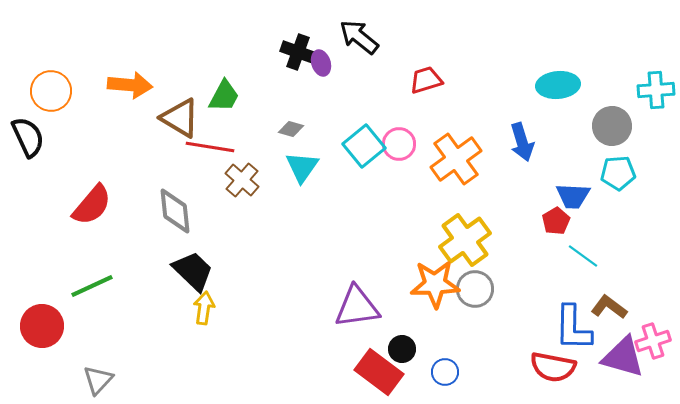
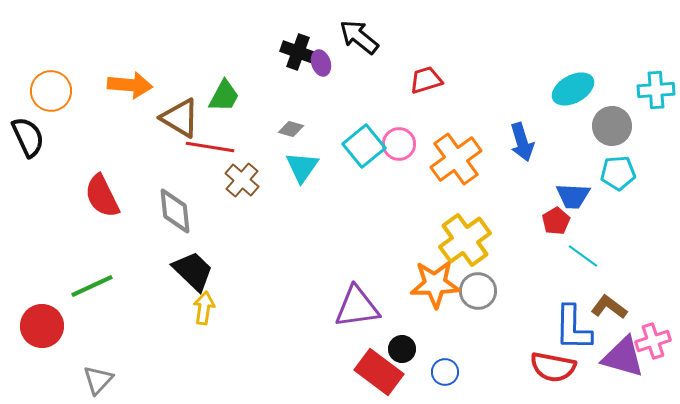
cyan ellipse at (558, 85): moved 15 px right, 4 px down; rotated 24 degrees counterclockwise
red semicircle at (92, 205): moved 10 px right, 9 px up; rotated 114 degrees clockwise
gray circle at (475, 289): moved 3 px right, 2 px down
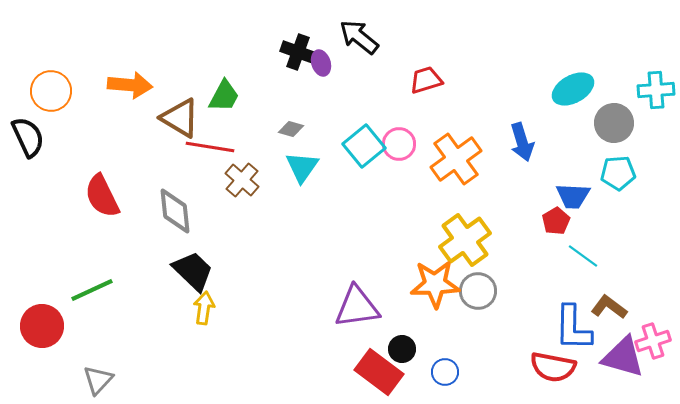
gray circle at (612, 126): moved 2 px right, 3 px up
green line at (92, 286): moved 4 px down
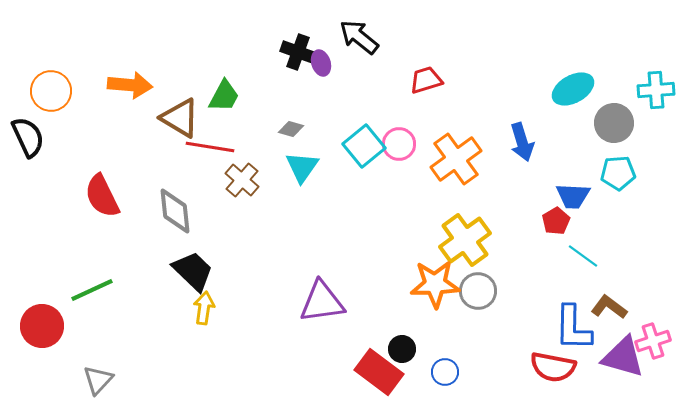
purple triangle at (357, 307): moved 35 px left, 5 px up
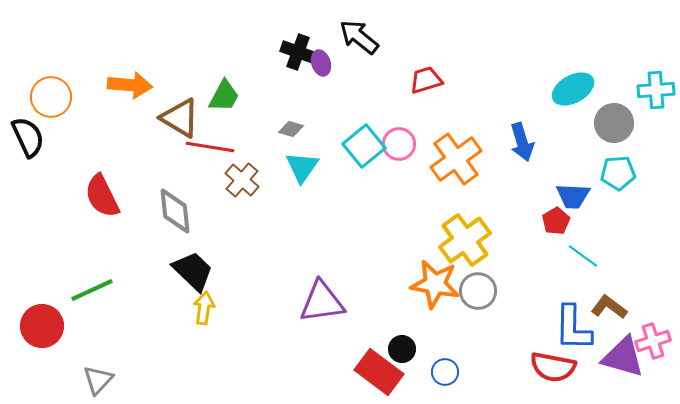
orange circle at (51, 91): moved 6 px down
orange star at (435, 284): rotated 12 degrees clockwise
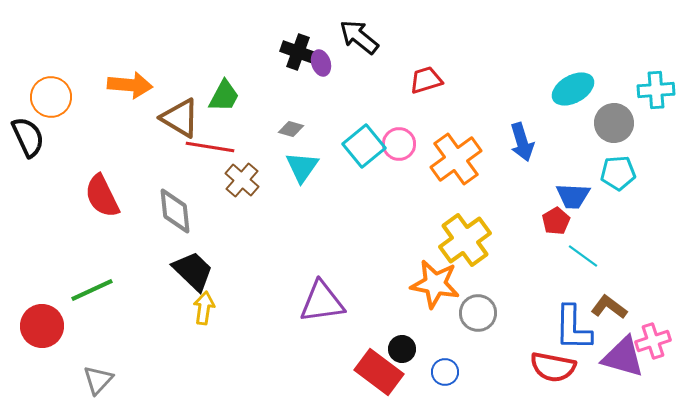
gray circle at (478, 291): moved 22 px down
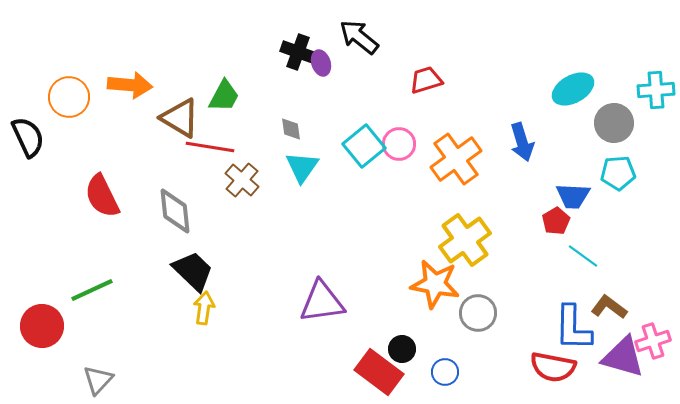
orange circle at (51, 97): moved 18 px right
gray diamond at (291, 129): rotated 65 degrees clockwise
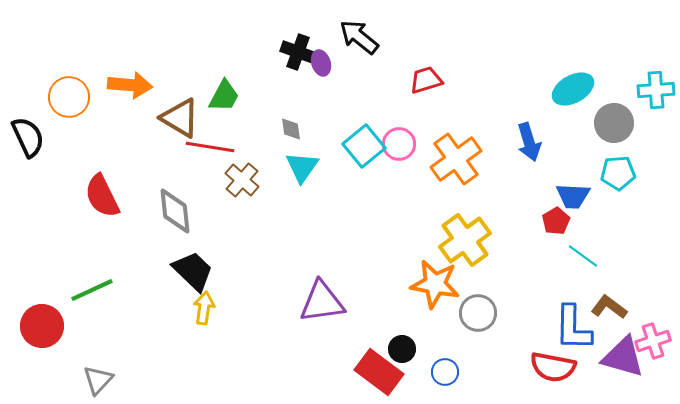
blue arrow at (522, 142): moved 7 px right
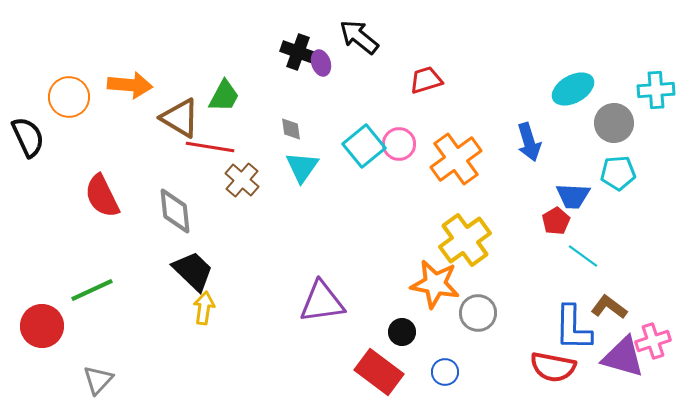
black circle at (402, 349): moved 17 px up
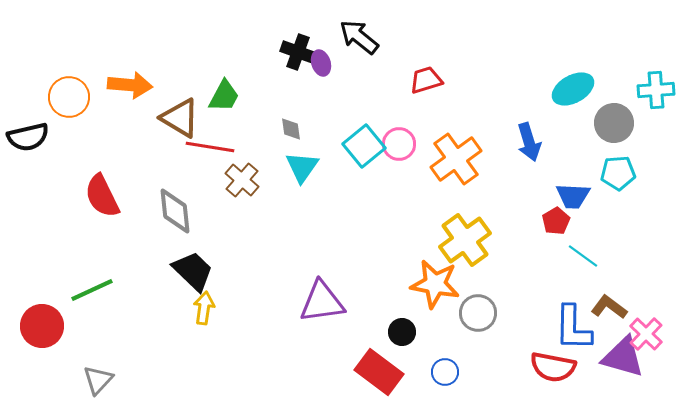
black semicircle at (28, 137): rotated 102 degrees clockwise
pink cross at (653, 341): moved 7 px left, 7 px up; rotated 28 degrees counterclockwise
